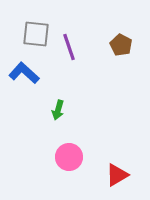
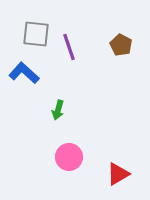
red triangle: moved 1 px right, 1 px up
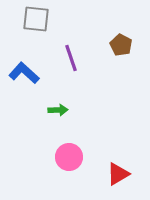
gray square: moved 15 px up
purple line: moved 2 px right, 11 px down
green arrow: rotated 108 degrees counterclockwise
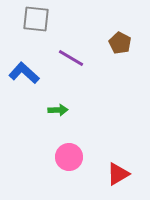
brown pentagon: moved 1 px left, 2 px up
purple line: rotated 40 degrees counterclockwise
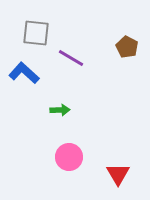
gray square: moved 14 px down
brown pentagon: moved 7 px right, 4 px down
green arrow: moved 2 px right
red triangle: rotated 30 degrees counterclockwise
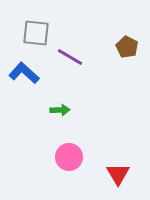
purple line: moved 1 px left, 1 px up
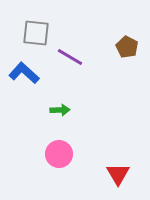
pink circle: moved 10 px left, 3 px up
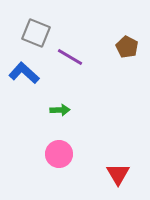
gray square: rotated 16 degrees clockwise
